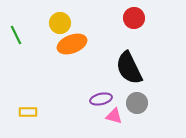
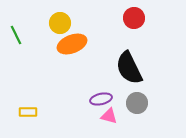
pink triangle: moved 5 px left
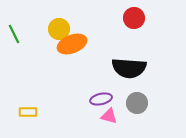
yellow circle: moved 1 px left, 6 px down
green line: moved 2 px left, 1 px up
black semicircle: rotated 60 degrees counterclockwise
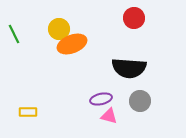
gray circle: moved 3 px right, 2 px up
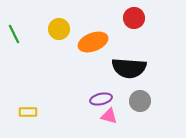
orange ellipse: moved 21 px right, 2 px up
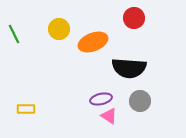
yellow rectangle: moved 2 px left, 3 px up
pink triangle: rotated 18 degrees clockwise
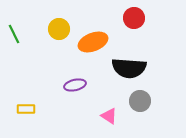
purple ellipse: moved 26 px left, 14 px up
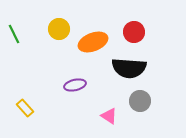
red circle: moved 14 px down
yellow rectangle: moved 1 px left, 1 px up; rotated 48 degrees clockwise
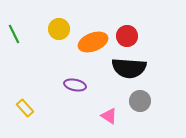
red circle: moved 7 px left, 4 px down
purple ellipse: rotated 25 degrees clockwise
